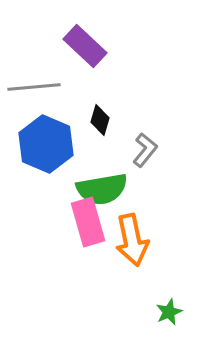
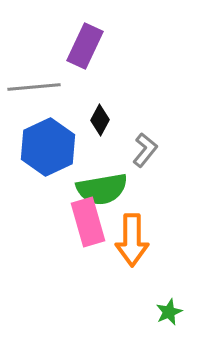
purple rectangle: rotated 72 degrees clockwise
black diamond: rotated 12 degrees clockwise
blue hexagon: moved 2 px right, 3 px down; rotated 12 degrees clockwise
orange arrow: rotated 12 degrees clockwise
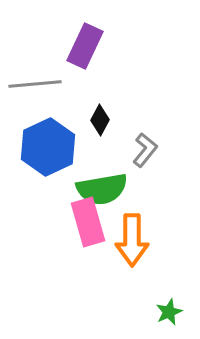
gray line: moved 1 px right, 3 px up
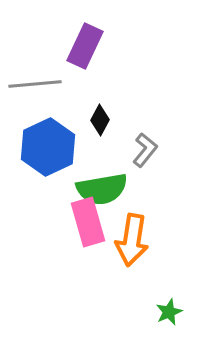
orange arrow: rotated 9 degrees clockwise
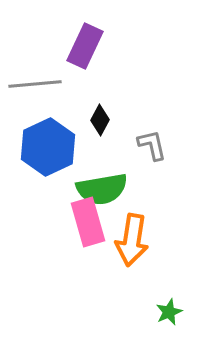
gray L-shape: moved 7 px right, 5 px up; rotated 52 degrees counterclockwise
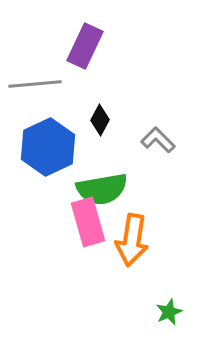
gray L-shape: moved 6 px right, 5 px up; rotated 32 degrees counterclockwise
